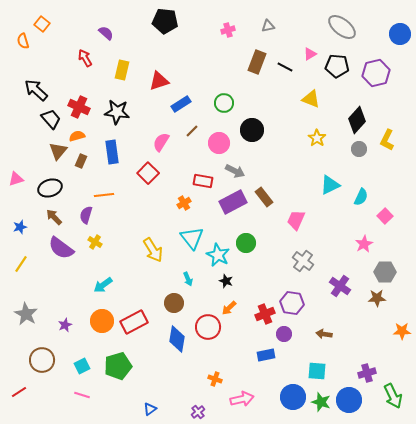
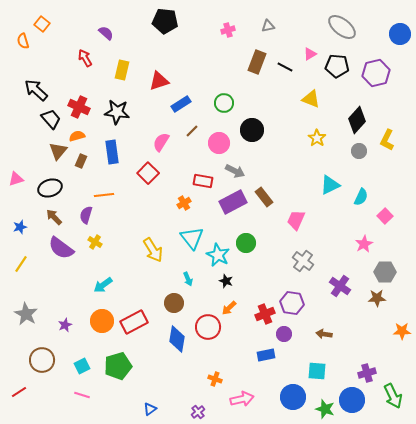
gray circle at (359, 149): moved 2 px down
blue circle at (349, 400): moved 3 px right
green star at (321, 402): moved 4 px right, 7 px down
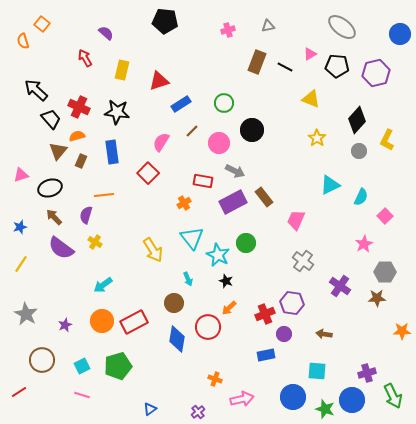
pink triangle at (16, 179): moved 5 px right, 4 px up
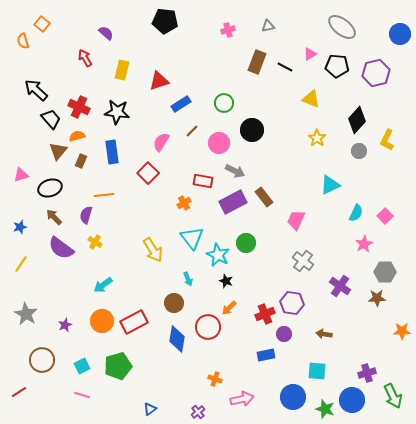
cyan semicircle at (361, 197): moved 5 px left, 16 px down
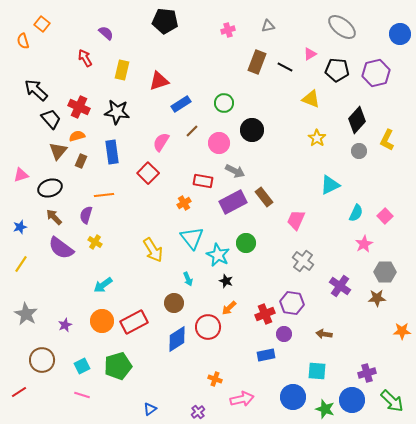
black pentagon at (337, 66): moved 4 px down
blue diamond at (177, 339): rotated 48 degrees clockwise
green arrow at (393, 396): moved 1 px left, 5 px down; rotated 20 degrees counterclockwise
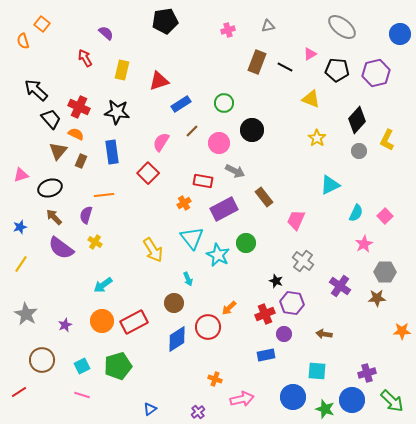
black pentagon at (165, 21): rotated 15 degrees counterclockwise
orange semicircle at (77, 136): moved 1 px left, 2 px up; rotated 42 degrees clockwise
purple rectangle at (233, 202): moved 9 px left, 7 px down
black star at (226, 281): moved 50 px right
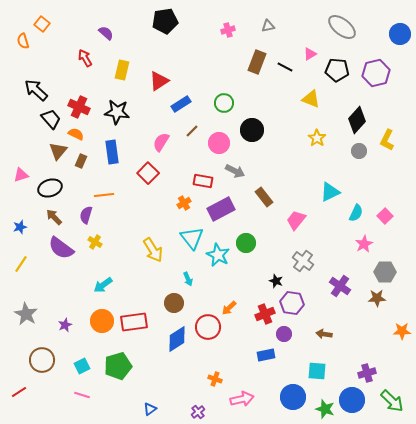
red triangle at (159, 81): rotated 15 degrees counterclockwise
cyan triangle at (330, 185): moved 7 px down
purple rectangle at (224, 209): moved 3 px left
pink trapezoid at (296, 220): rotated 15 degrees clockwise
red rectangle at (134, 322): rotated 20 degrees clockwise
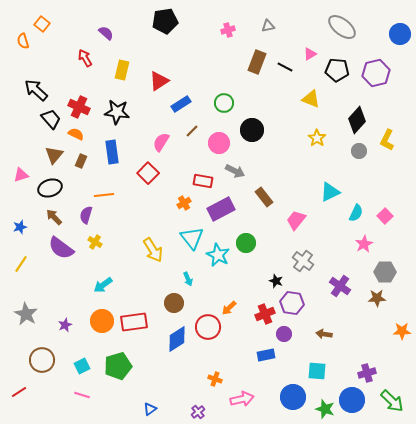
brown triangle at (58, 151): moved 4 px left, 4 px down
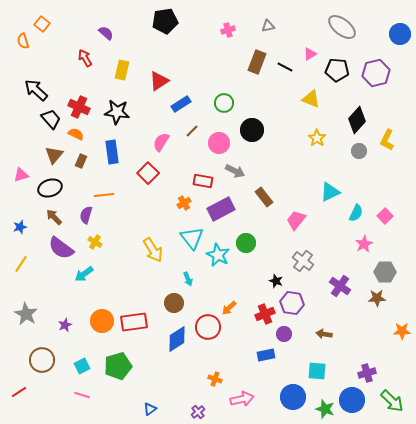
cyan arrow at (103, 285): moved 19 px left, 11 px up
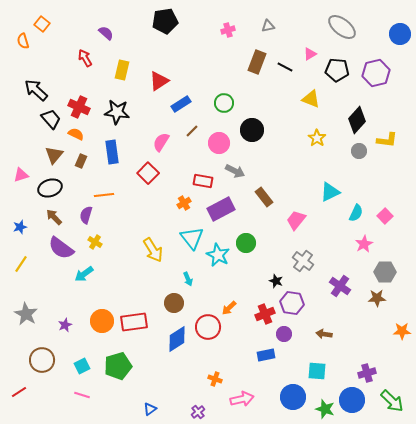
yellow L-shape at (387, 140): rotated 110 degrees counterclockwise
